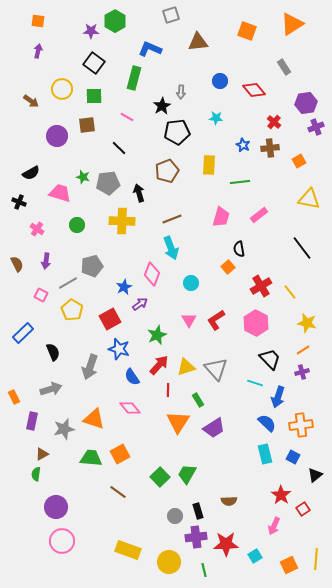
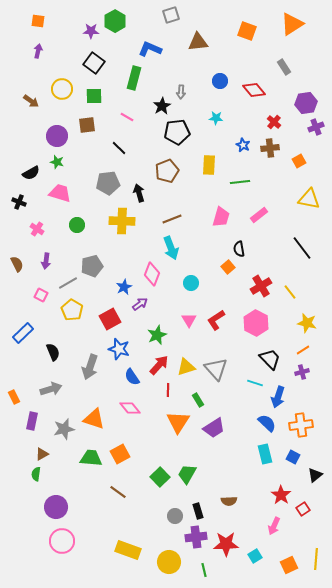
green star at (83, 177): moved 26 px left, 15 px up
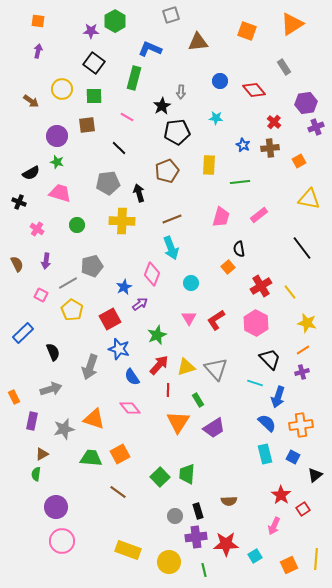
pink triangle at (189, 320): moved 2 px up
green trapezoid at (187, 474): rotated 25 degrees counterclockwise
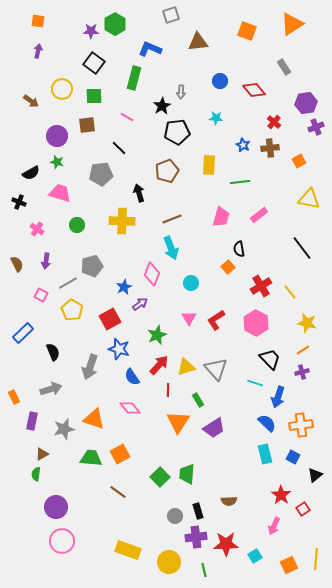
green hexagon at (115, 21): moved 3 px down
gray pentagon at (108, 183): moved 7 px left, 9 px up
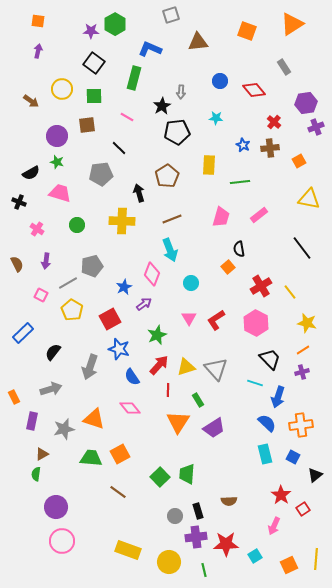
brown pentagon at (167, 171): moved 5 px down; rotated 10 degrees counterclockwise
cyan arrow at (171, 248): moved 1 px left, 2 px down
purple arrow at (140, 304): moved 4 px right
black semicircle at (53, 352): rotated 120 degrees counterclockwise
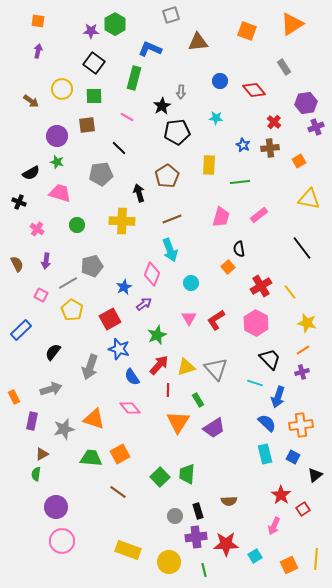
blue rectangle at (23, 333): moved 2 px left, 3 px up
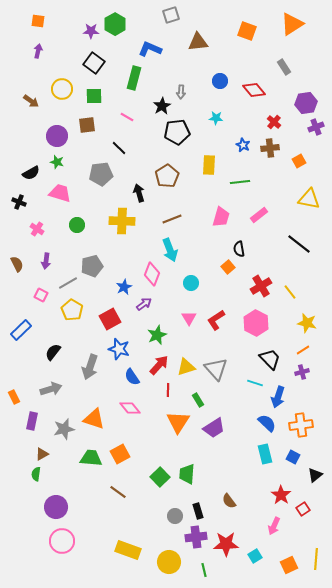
black line at (302, 248): moved 3 px left, 4 px up; rotated 15 degrees counterclockwise
brown semicircle at (229, 501): rotated 56 degrees clockwise
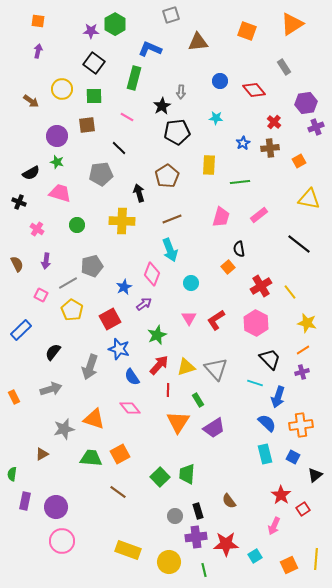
blue star at (243, 145): moved 2 px up; rotated 16 degrees clockwise
purple rectangle at (32, 421): moved 7 px left, 80 px down
green semicircle at (36, 474): moved 24 px left
